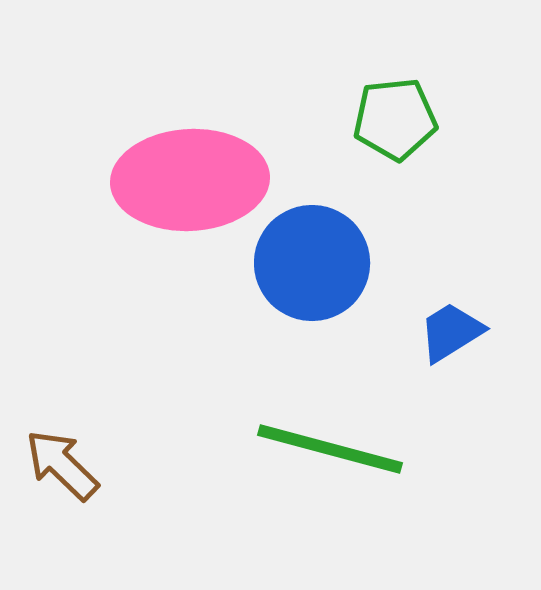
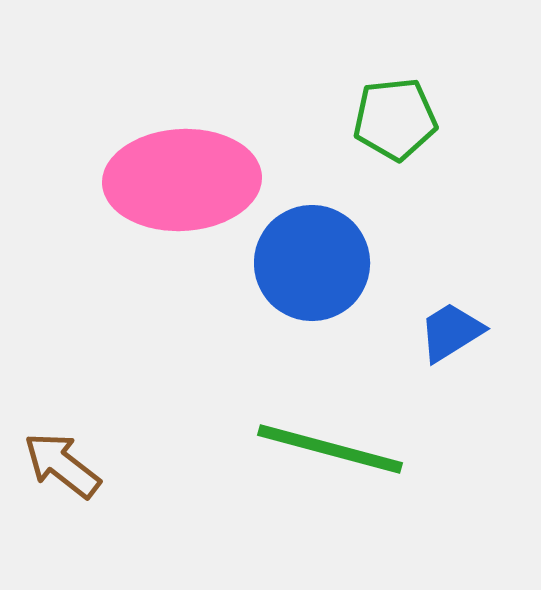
pink ellipse: moved 8 px left
brown arrow: rotated 6 degrees counterclockwise
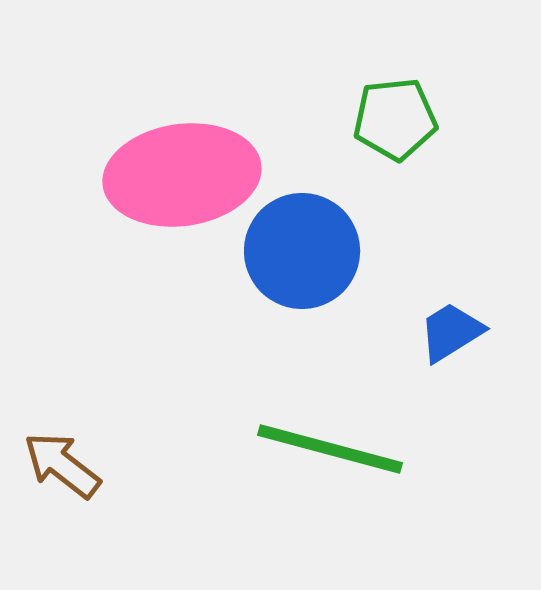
pink ellipse: moved 5 px up; rotated 5 degrees counterclockwise
blue circle: moved 10 px left, 12 px up
